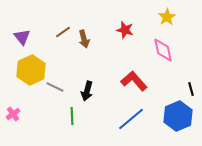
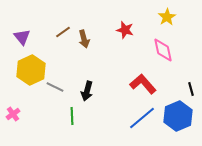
red L-shape: moved 9 px right, 3 px down
blue line: moved 11 px right, 1 px up
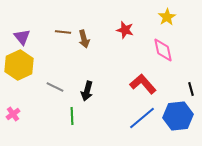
brown line: rotated 42 degrees clockwise
yellow hexagon: moved 12 px left, 5 px up
blue hexagon: rotated 16 degrees clockwise
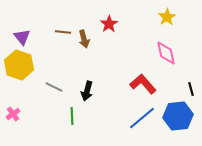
red star: moved 16 px left, 6 px up; rotated 24 degrees clockwise
pink diamond: moved 3 px right, 3 px down
yellow hexagon: rotated 16 degrees counterclockwise
gray line: moved 1 px left
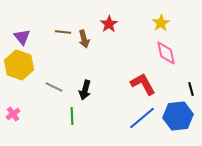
yellow star: moved 6 px left, 6 px down
red L-shape: rotated 12 degrees clockwise
black arrow: moved 2 px left, 1 px up
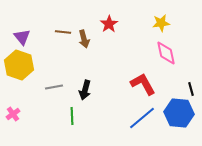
yellow star: rotated 24 degrees clockwise
gray line: rotated 36 degrees counterclockwise
blue hexagon: moved 1 px right, 3 px up; rotated 12 degrees clockwise
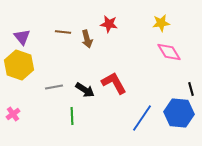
red star: rotated 30 degrees counterclockwise
brown arrow: moved 3 px right
pink diamond: moved 3 px right, 1 px up; rotated 20 degrees counterclockwise
red L-shape: moved 29 px left, 1 px up
black arrow: rotated 72 degrees counterclockwise
blue line: rotated 16 degrees counterclockwise
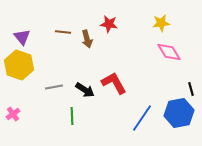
blue hexagon: rotated 16 degrees counterclockwise
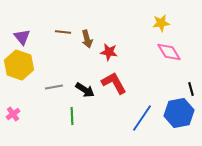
red star: moved 28 px down
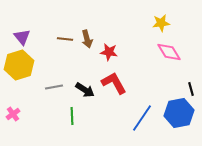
brown line: moved 2 px right, 7 px down
yellow hexagon: rotated 24 degrees clockwise
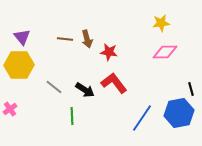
pink diamond: moved 4 px left; rotated 60 degrees counterclockwise
yellow hexagon: rotated 16 degrees clockwise
red L-shape: rotated 8 degrees counterclockwise
gray line: rotated 48 degrees clockwise
pink cross: moved 3 px left, 5 px up
